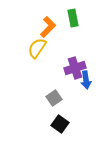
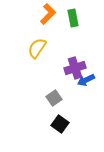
orange L-shape: moved 13 px up
blue arrow: rotated 72 degrees clockwise
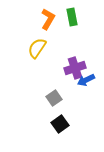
orange L-shape: moved 5 px down; rotated 15 degrees counterclockwise
green rectangle: moved 1 px left, 1 px up
black square: rotated 18 degrees clockwise
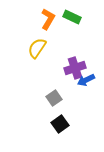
green rectangle: rotated 54 degrees counterclockwise
